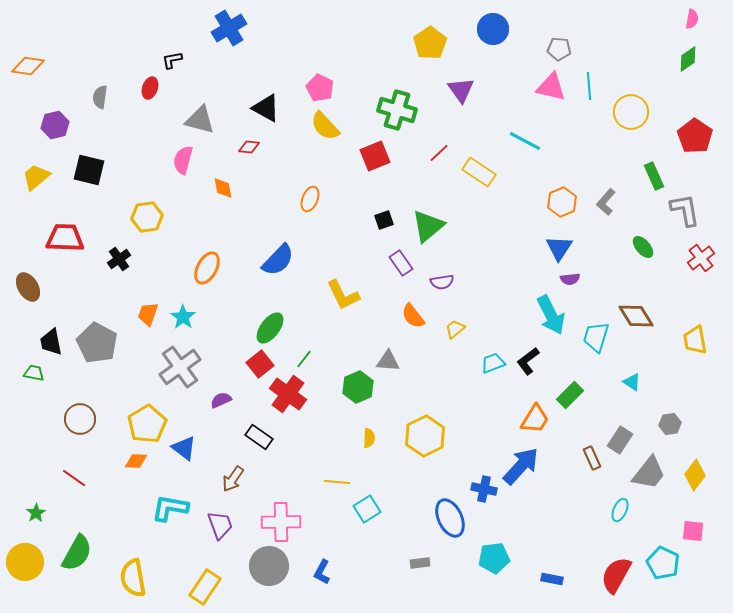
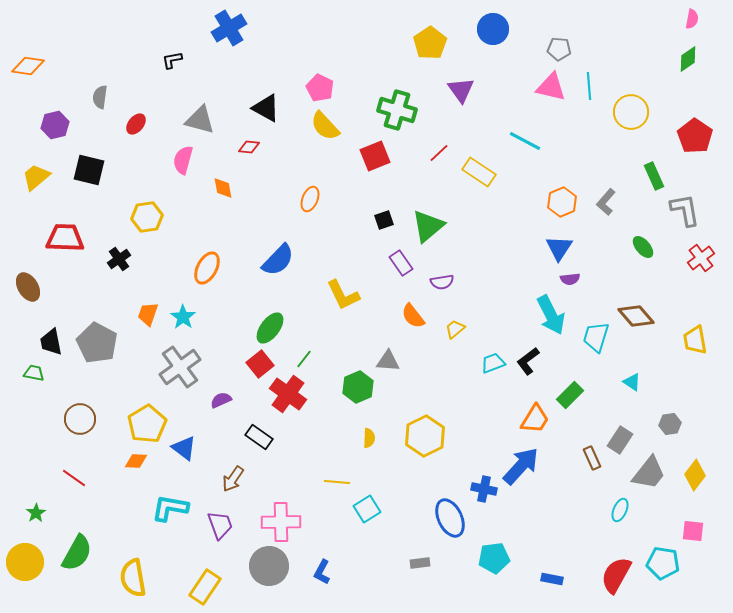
red ellipse at (150, 88): moved 14 px left, 36 px down; rotated 20 degrees clockwise
brown diamond at (636, 316): rotated 9 degrees counterclockwise
cyan pentagon at (663, 563): rotated 16 degrees counterclockwise
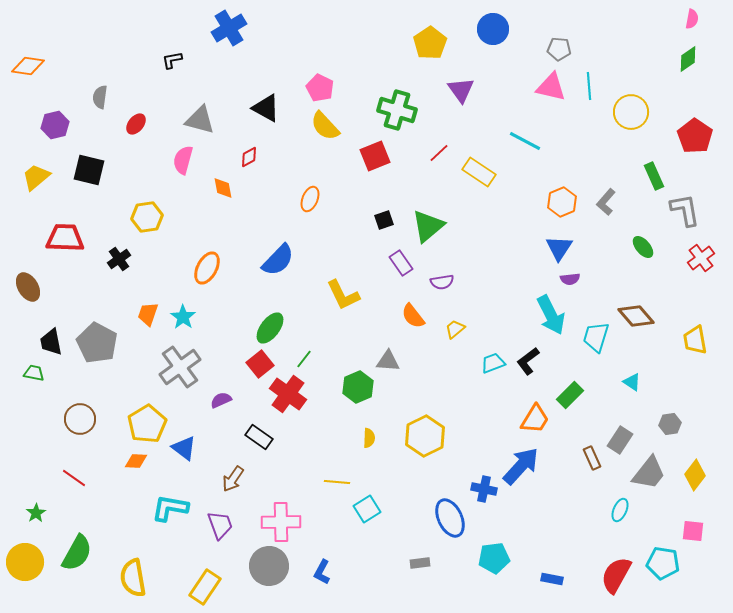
red diamond at (249, 147): moved 10 px down; rotated 35 degrees counterclockwise
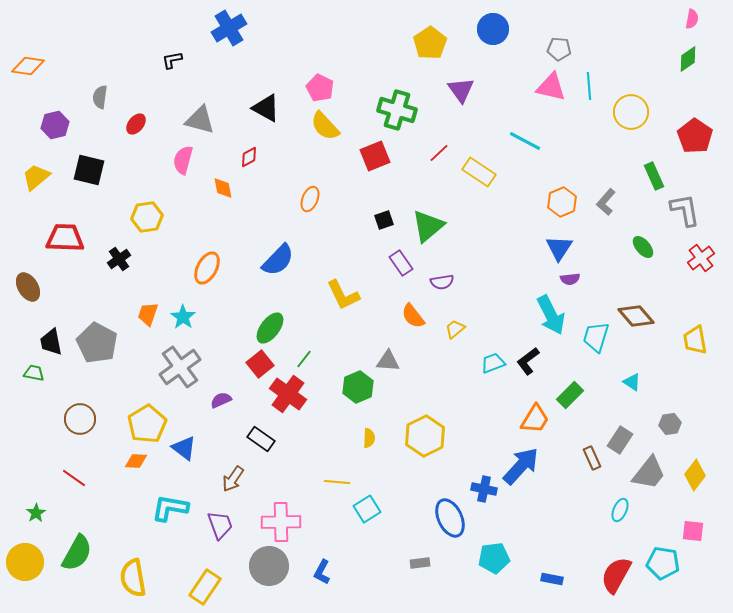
black rectangle at (259, 437): moved 2 px right, 2 px down
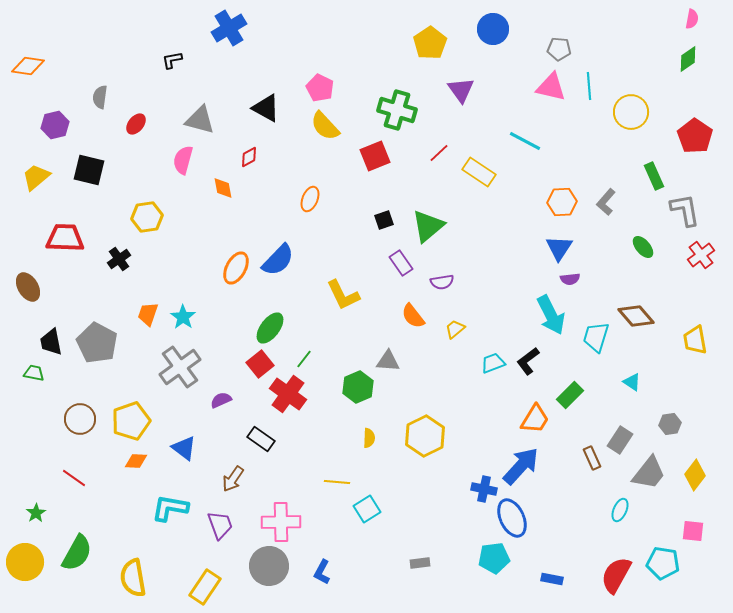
orange hexagon at (562, 202): rotated 20 degrees clockwise
red cross at (701, 258): moved 3 px up
orange ellipse at (207, 268): moved 29 px right
yellow pentagon at (147, 424): moved 16 px left, 3 px up; rotated 12 degrees clockwise
blue ellipse at (450, 518): moved 62 px right
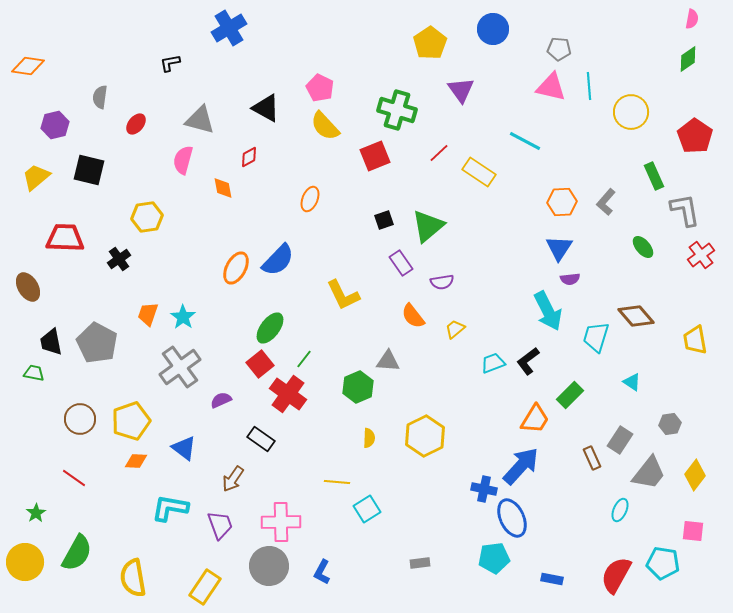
black L-shape at (172, 60): moved 2 px left, 3 px down
cyan arrow at (551, 315): moved 3 px left, 4 px up
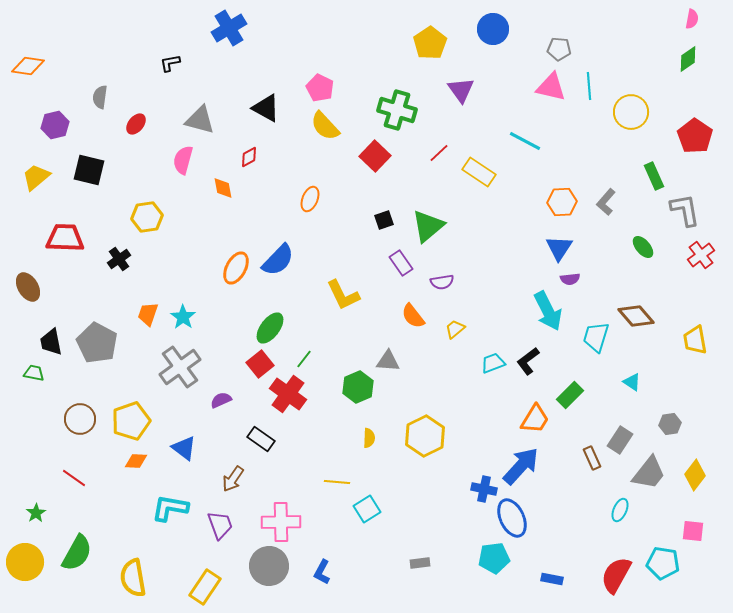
red square at (375, 156): rotated 24 degrees counterclockwise
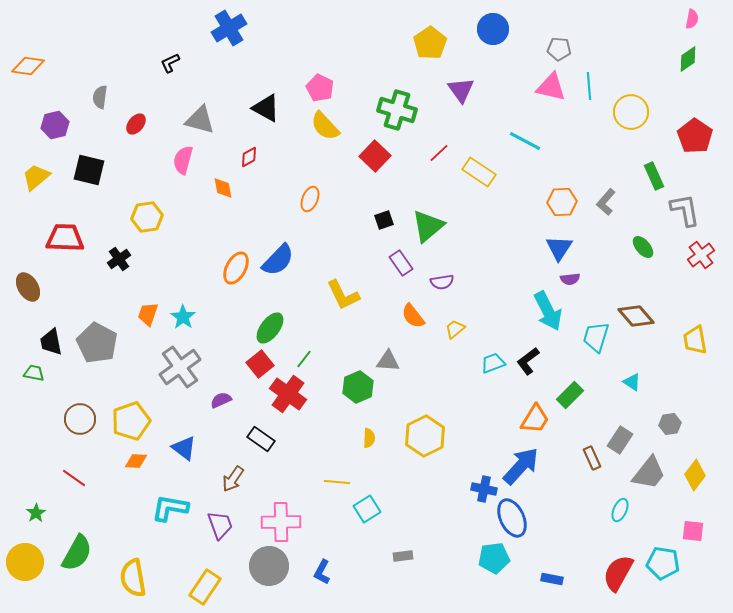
black L-shape at (170, 63): rotated 15 degrees counterclockwise
gray rectangle at (420, 563): moved 17 px left, 7 px up
red semicircle at (616, 575): moved 2 px right, 2 px up
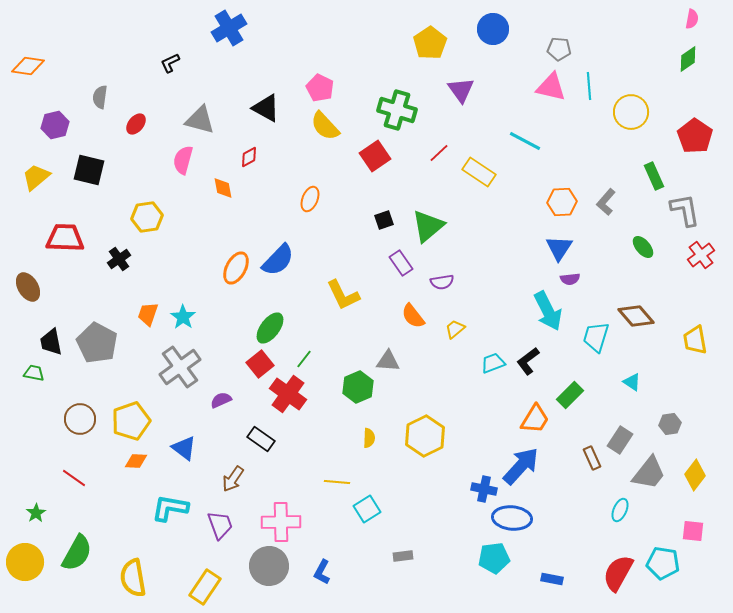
red square at (375, 156): rotated 12 degrees clockwise
blue ellipse at (512, 518): rotated 60 degrees counterclockwise
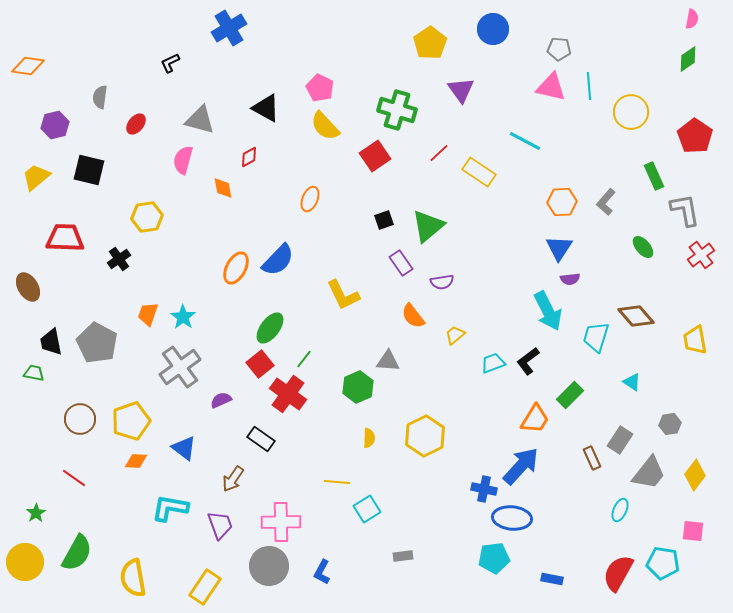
yellow trapezoid at (455, 329): moved 6 px down
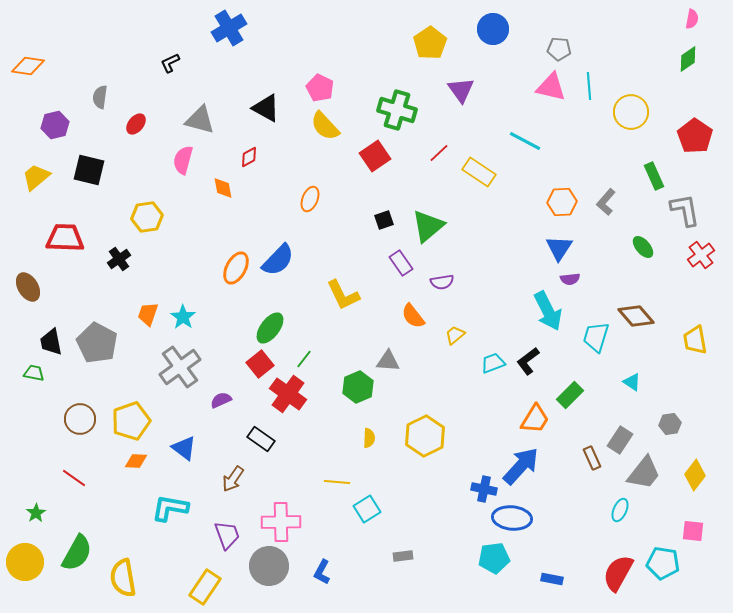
gray trapezoid at (649, 473): moved 5 px left
purple trapezoid at (220, 525): moved 7 px right, 10 px down
yellow semicircle at (133, 578): moved 10 px left
